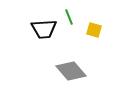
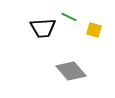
green line: rotated 42 degrees counterclockwise
black trapezoid: moved 1 px left, 1 px up
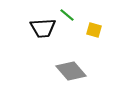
green line: moved 2 px left, 2 px up; rotated 14 degrees clockwise
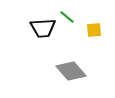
green line: moved 2 px down
yellow square: rotated 21 degrees counterclockwise
